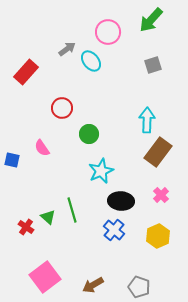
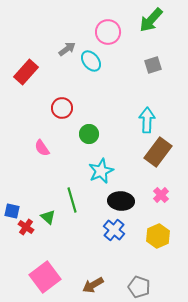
blue square: moved 51 px down
green line: moved 10 px up
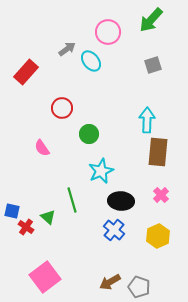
brown rectangle: rotated 32 degrees counterclockwise
brown arrow: moved 17 px right, 3 px up
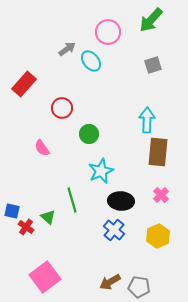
red rectangle: moved 2 px left, 12 px down
gray pentagon: rotated 10 degrees counterclockwise
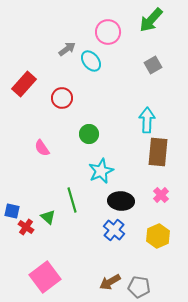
gray square: rotated 12 degrees counterclockwise
red circle: moved 10 px up
